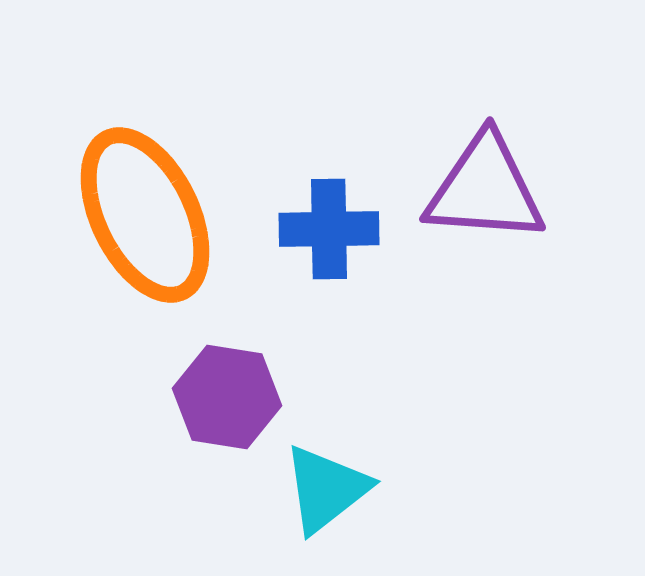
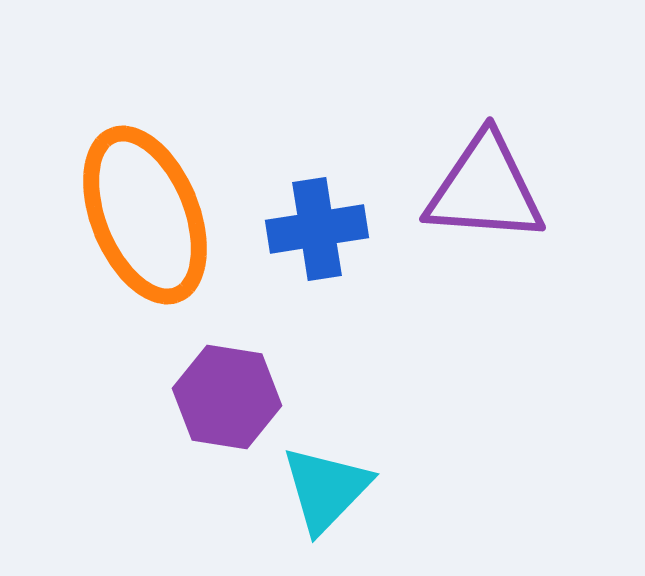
orange ellipse: rotated 4 degrees clockwise
blue cross: moved 12 px left; rotated 8 degrees counterclockwise
cyan triangle: rotated 8 degrees counterclockwise
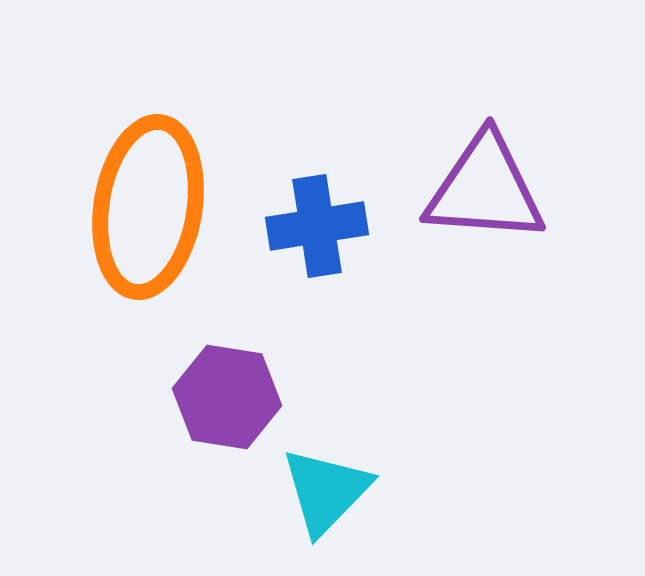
orange ellipse: moved 3 px right, 8 px up; rotated 31 degrees clockwise
blue cross: moved 3 px up
cyan triangle: moved 2 px down
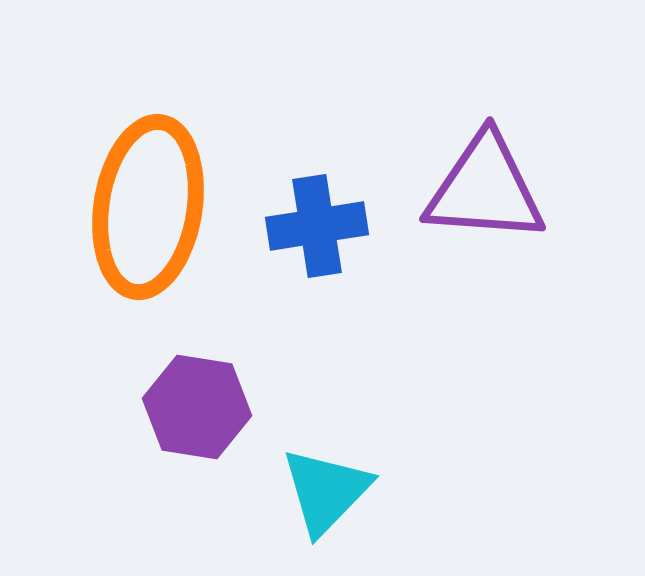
purple hexagon: moved 30 px left, 10 px down
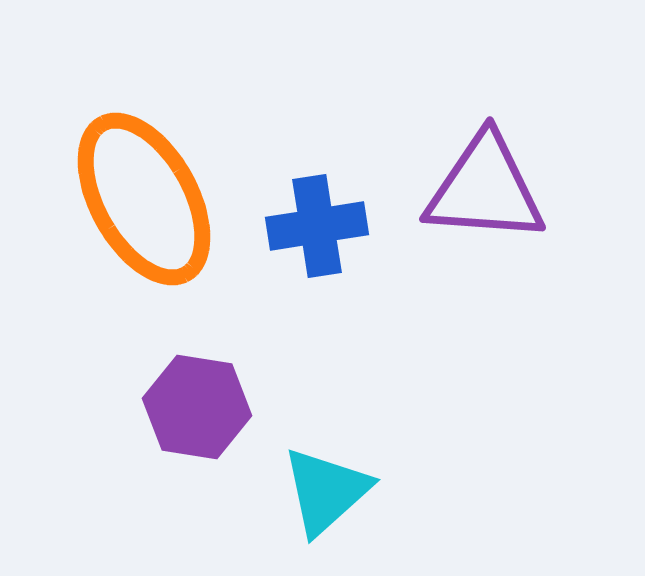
orange ellipse: moved 4 px left, 8 px up; rotated 38 degrees counterclockwise
cyan triangle: rotated 4 degrees clockwise
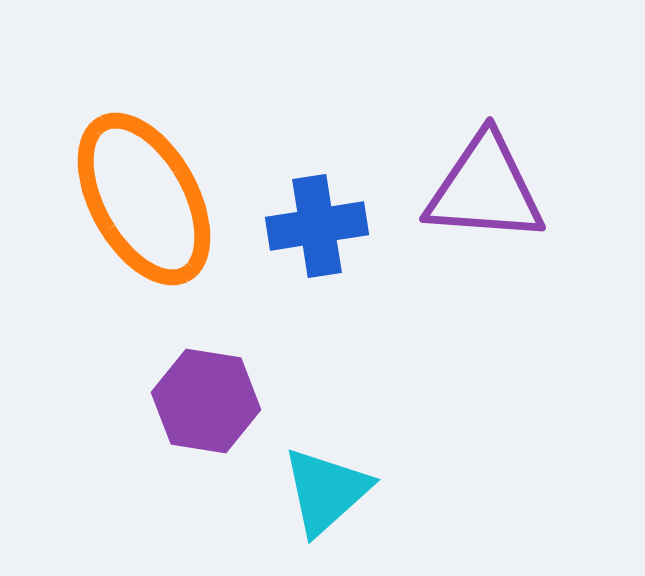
purple hexagon: moved 9 px right, 6 px up
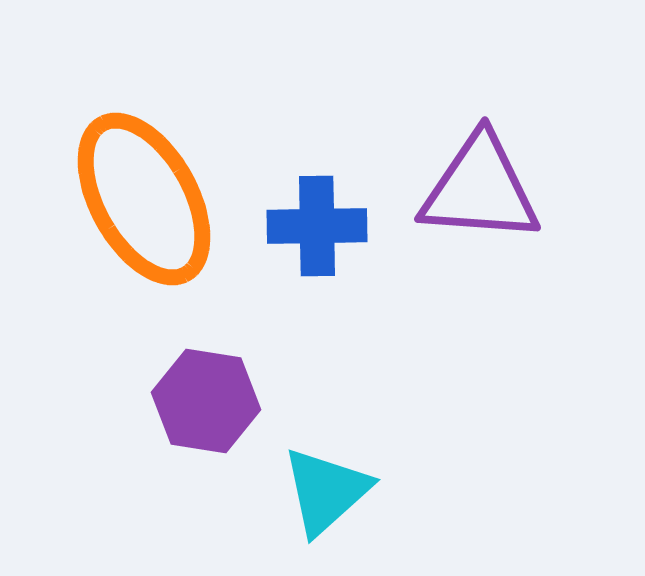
purple triangle: moved 5 px left
blue cross: rotated 8 degrees clockwise
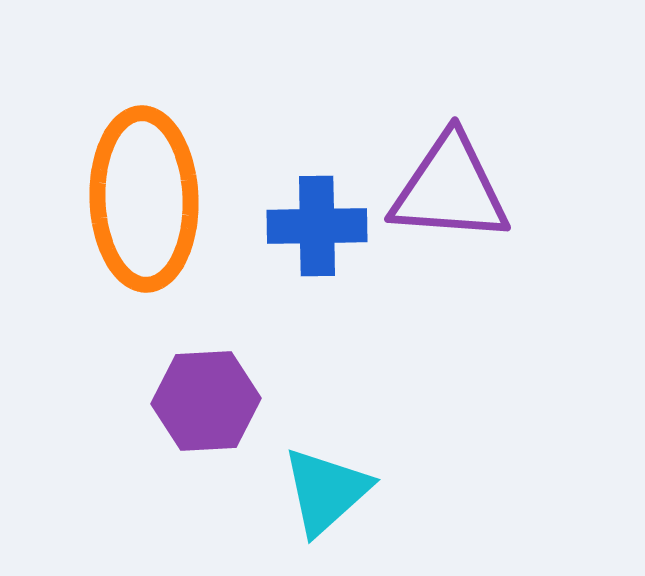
purple triangle: moved 30 px left
orange ellipse: rotated 27 degrees clockwise
purple hexagon: rotated 12 degrees counterclockwise
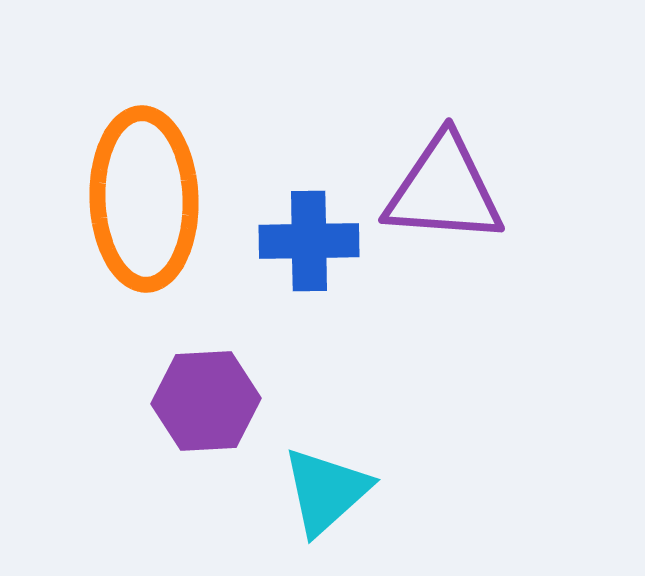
purple triangle: moved 6 px left, 1 px down
blue cross: moved 8 px left, 15 px down
